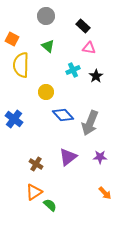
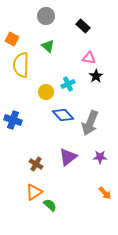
pink triangle: moved 10 px down
cyan cross: moved 5 px left, 14 px down
blue cross: moved 1 px left, 1 px down; rotated 18 degrees counterclockwise
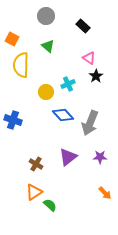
pink triangle: rotated 24 degrees clockwise
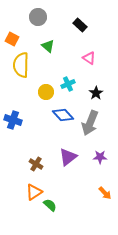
gray circle: moved 8 px left, 1 px down
black rectangle: moved 3 px left, 1 px up
black star: moved 17 px down
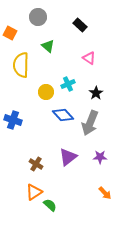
orange square: moved 2 px left, 6 px up
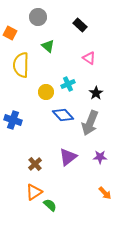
brown cross: moved 1 px left; rotated 16 degrees clockwise
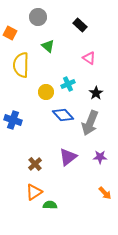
green semicircle: rotated 40 degrees counterclockwise
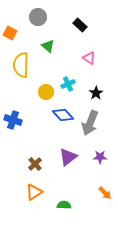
green semicircle: moved 14 px right
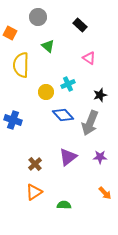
black star: moved 4 px right, 2 px down; rotated 16 degrees clockwise
